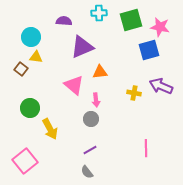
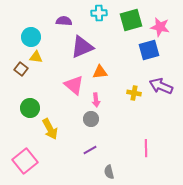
gray semicircle: moved 22 px right; rotated 24 degrees clockwise
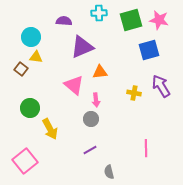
pink star: moved 1 px left, 7 px up
purple arrow: rotated 35 degrees clockwise
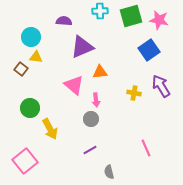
cyan cross: moved 1 px right, 2 px up
green square: moved 4 px up
blue square: rotated 20 degrees counterclockwise
pink line: rotated 24 degrees counterclockwise
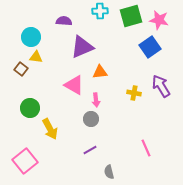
blue square: moved 1 px right, 3 px up
pink triangle: rotated 10 degrees counterclockwise
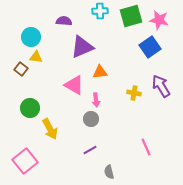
pink line: moved 1 px up
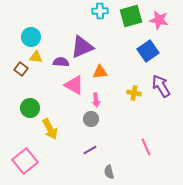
purple semicircle: moved 3 px left, 41 px down
blue square: moved 2 px left, 4 px down
